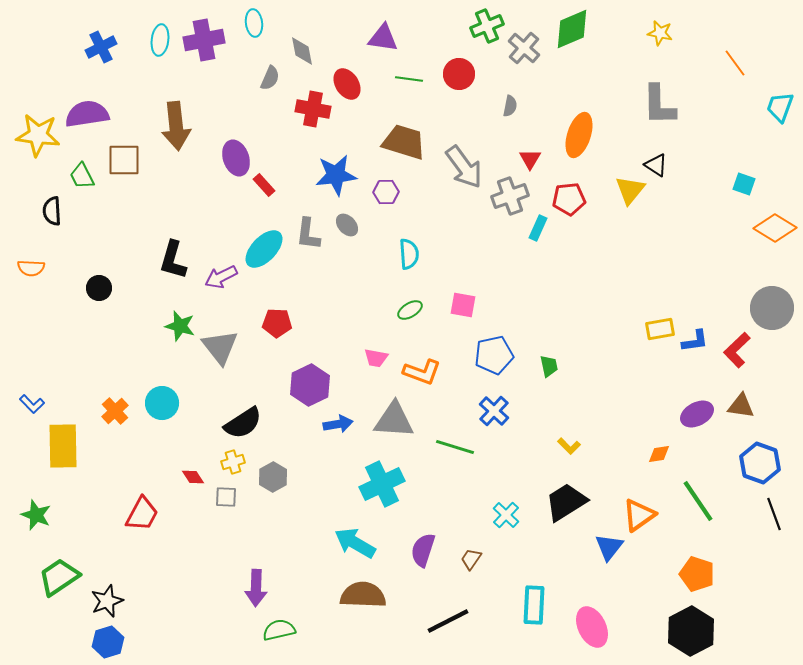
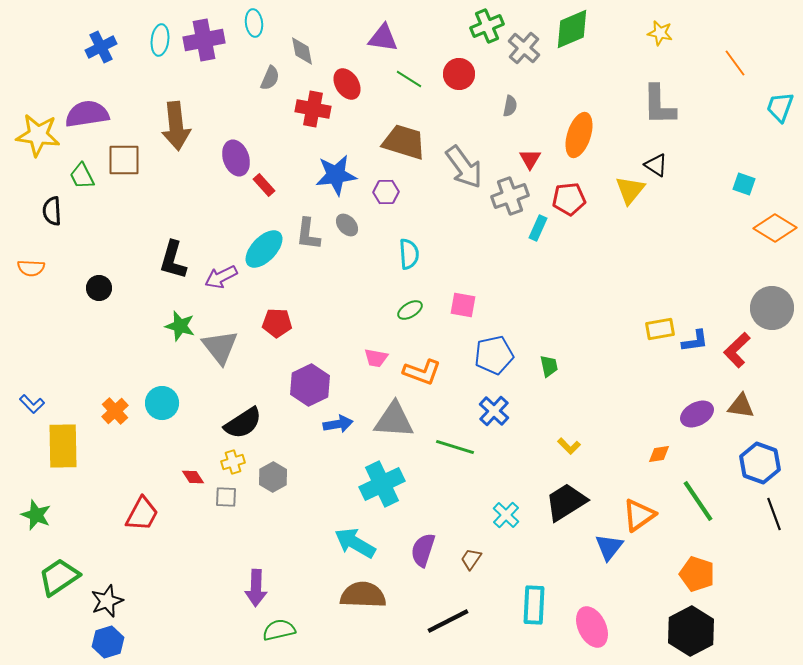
green line at (409, 79): rotated 24 degrees clockwise
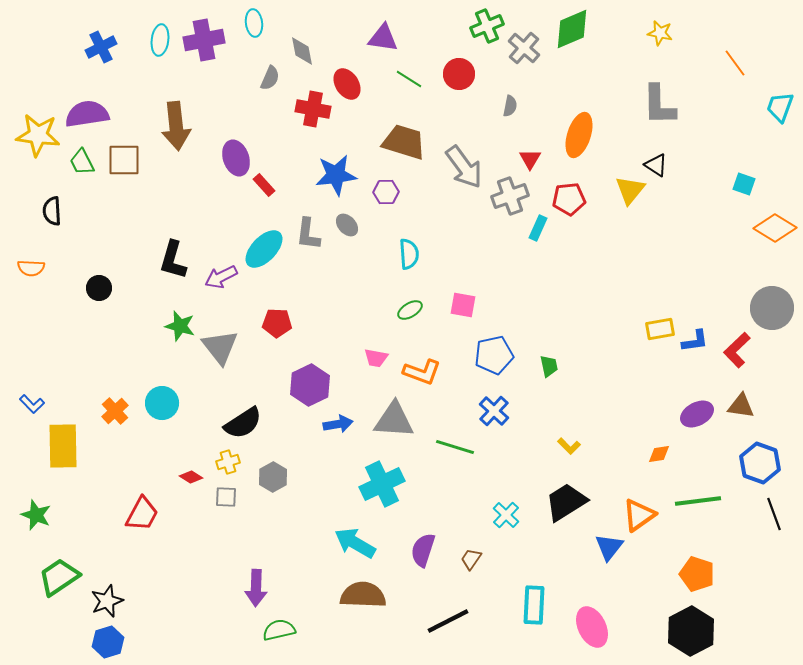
green trapezoid at (82, 176): moved 14 px up
yellow cross at (233, 462): moved 5 px left
red diamond at (193, 477): moved 2 px left; rotated 25 degrees counterclockwise
green line at (698, 501): rotated 63 degrees counterclockwise
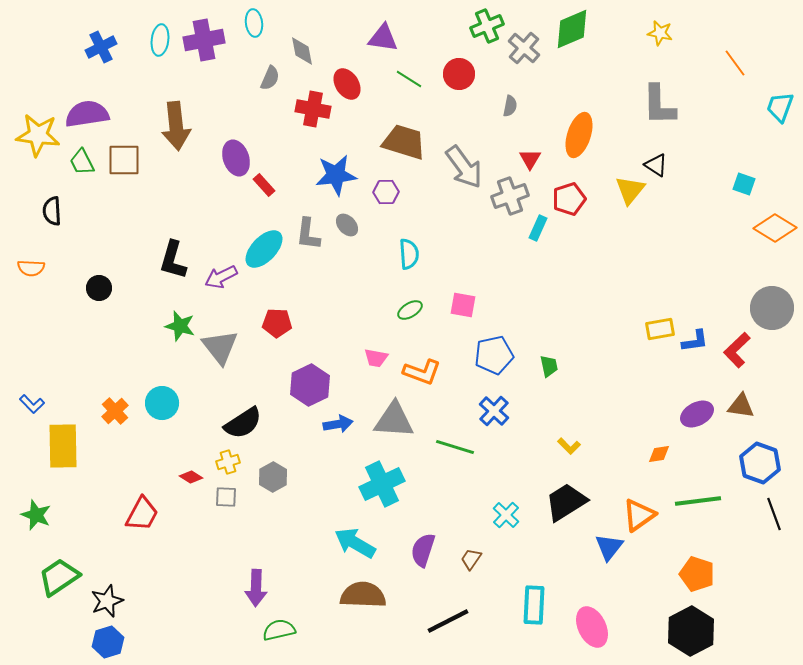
red pentagon at (569, 199): rotated 12 degrees counterclockwise
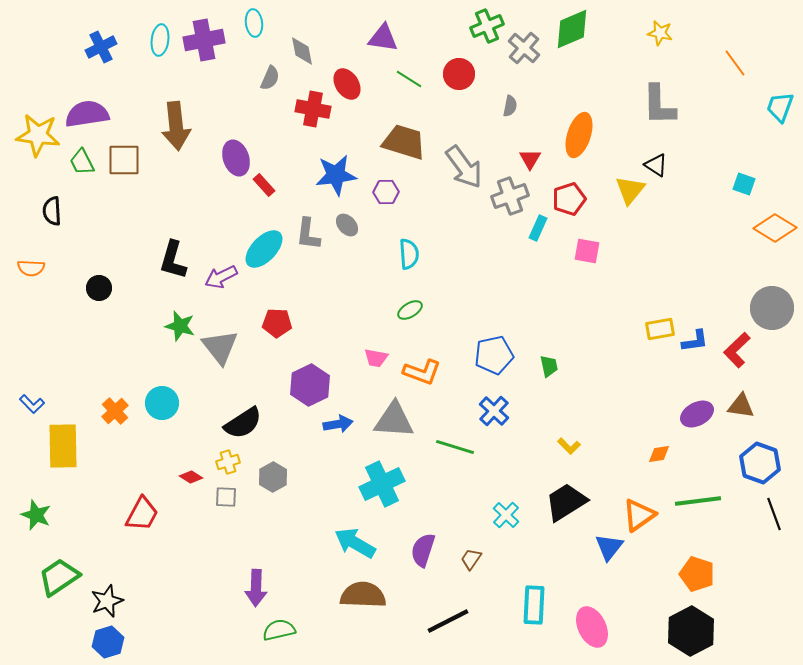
pink square at (463, 305): moved 124 px right, 54 px up
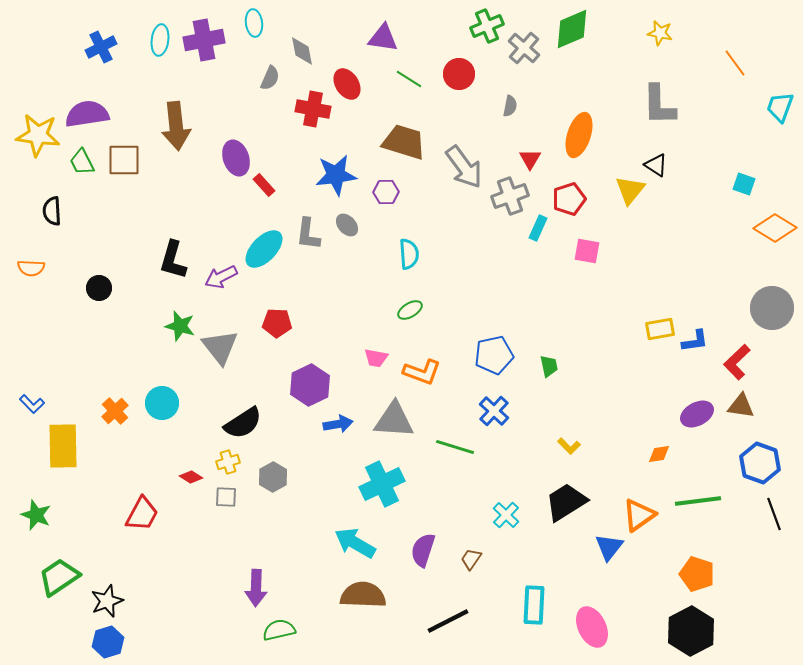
red L-shape at (737, 350): moved 12 px down
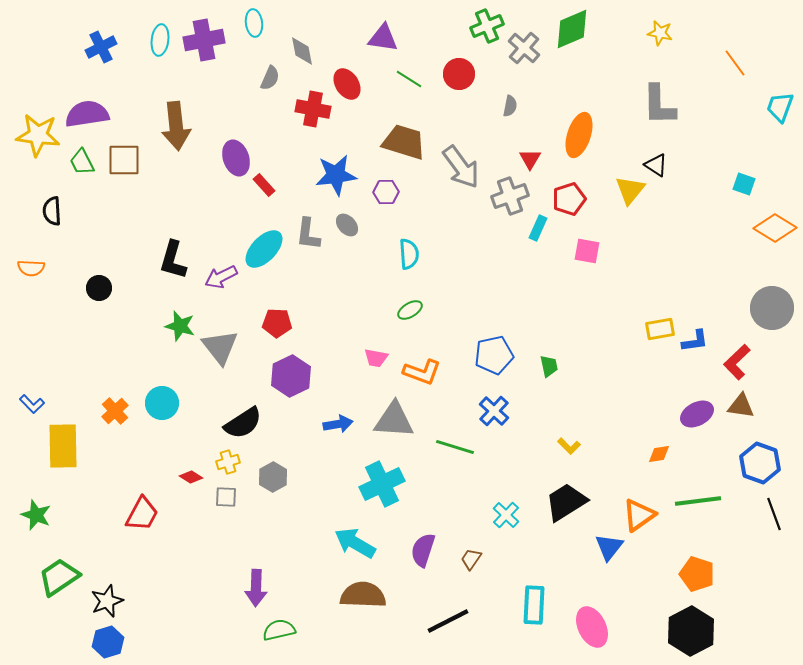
gray arrow at (464, 167): moved 3 px left
purple hexagon at (310, 385): moved 19 px left, 9 px up
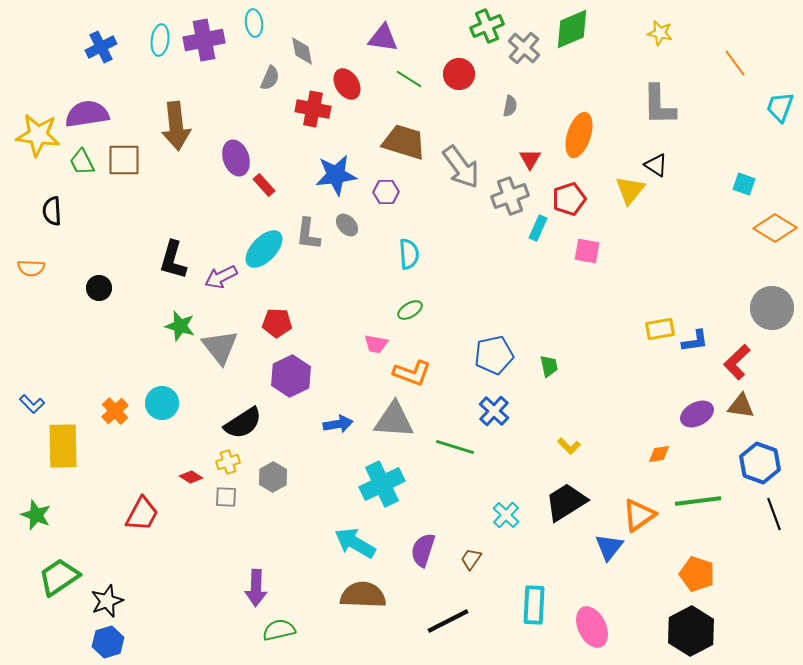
pink trapezoid at (376, 358): moved 14 px up
orange L-shape at (422, 372): moved 10 px left, 1 px down
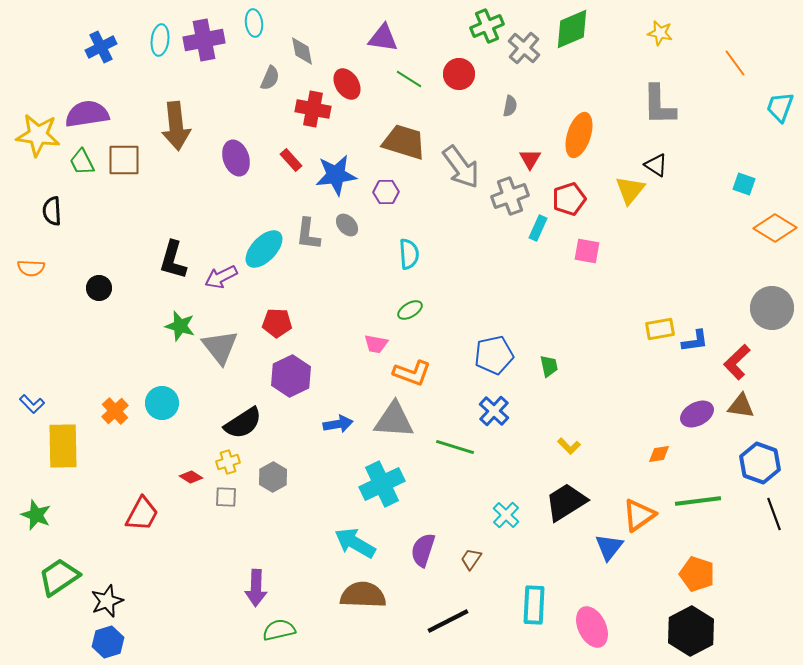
red rectangle at (264, 185): moved 27 px right, 25 px up
